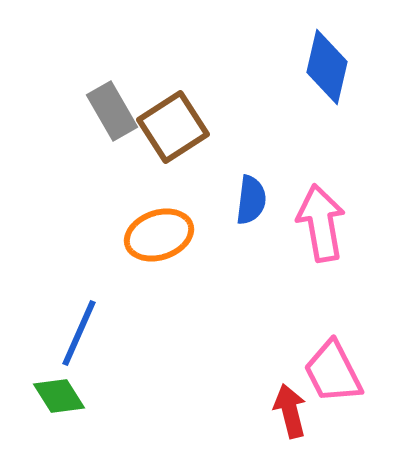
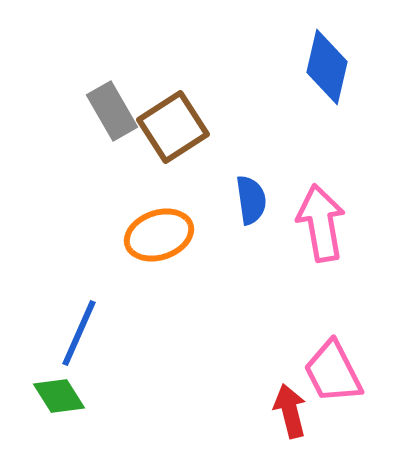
blue semicircle: rotated 15 degrees counterclockwise
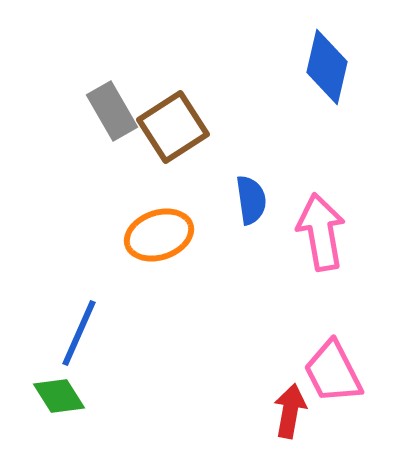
pink arrow: moved 9 px down
red arrow: rotated 24 degrees clockwise
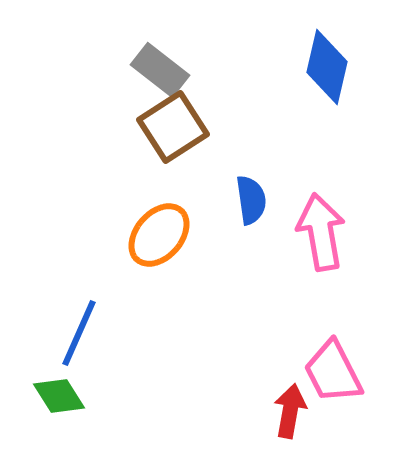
gray rectangle: moved 48 px right, 41 px up; rotated 22 degrees counterclockwise
orange ellipse: rotated 30 degrees counterclockwise
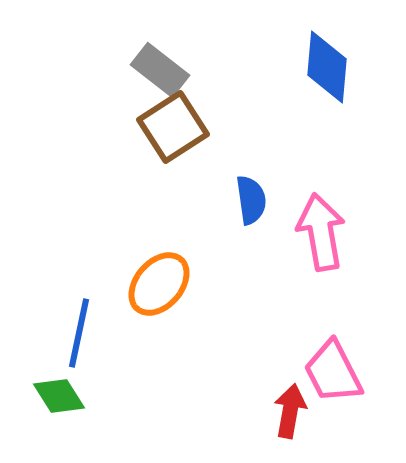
blue diamond: rotated 8 degrees counterclockwise
orange ellipse: moved 49 px down
blue line: rotated 12 degrees counterclockwise
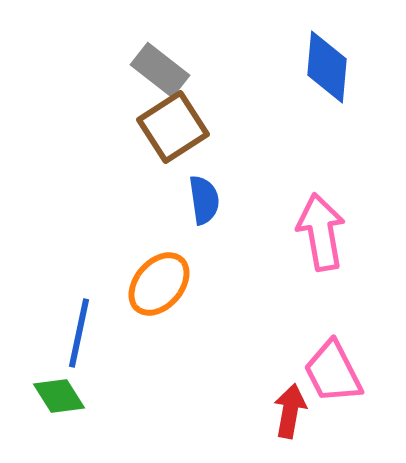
blue semicircle: moved 47 px left
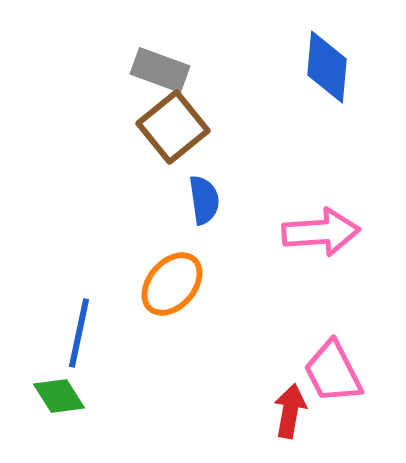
gray rectangle: rotated 18 degrees counterclockwise
brown square: rotated 6 degrees counterclockwise
pink arrow: rotated 96 degrees clockwise
orange ellipse: moved 13 px right
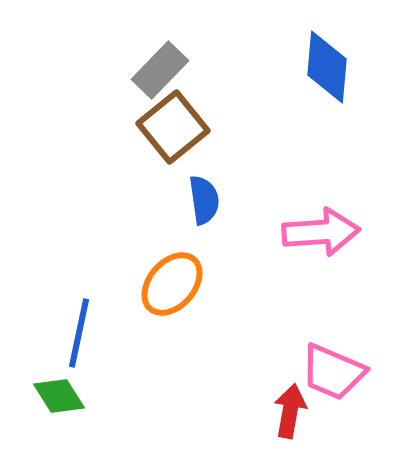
gray rectangle: rotated 66 degrees counterclockwise
pink trapezoid: rotated 40 degrees counterclockwise
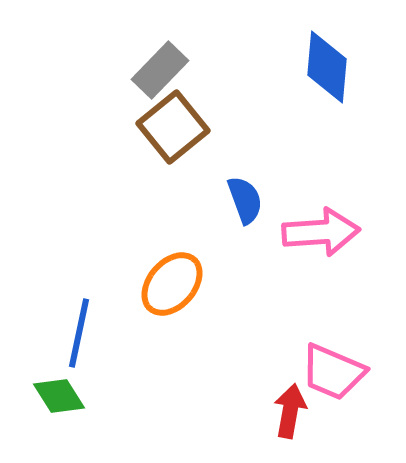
blue semicircle: moved 41 px right; rotated 12 degrees counterclockwise
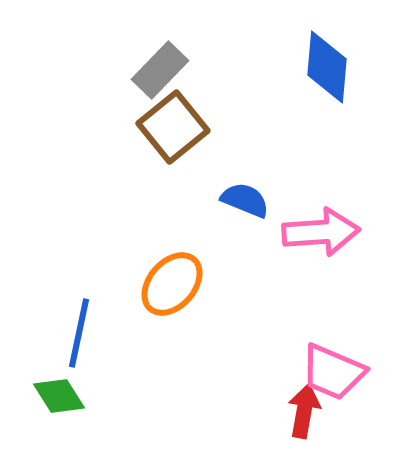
blue semicircle: rotated 48 degrees counterclockwise
red arrow: moved 14 px right
